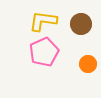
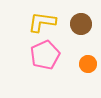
yellow L-shape: moved 1 px left, 1 px down
pink pentagon: moved 1 px right, 3 px down
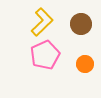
yellow L-shape: rotated 128 degrees clockwise
orange circle: moved 3 px left
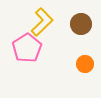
pink pentagon: moved 18 px left, 7 px up; rotated 8 degrees counterclockwise
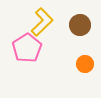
brown circle: moved 1 px left, 1 px down
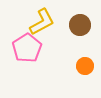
yellow L-shape: rotated 16 degrees clockwise
orange circle: moved 2 px down
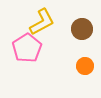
brown circle: moved 2 px right, 4 px down
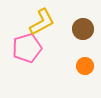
brown circle: moved 1 px right
pink pentagon: rotated 16 degrees clockwise
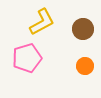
pink pentagon: moved 10 px down
